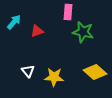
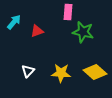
white triangle: rotated 24 degrees clockwise
yellow star: moved 7 px right, 4 px up
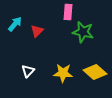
cyan arrow: moved 1 px right, 2 px down
red triangle: rotated 24 degrees counterclockwise
yellow star: moved 2 px right
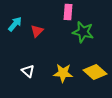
white triangle: rotated 32 degrees counterclockwise
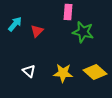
white triangle: moved 1 px right
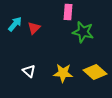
red triangle: moved 3 px left, 3 px up
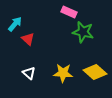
pink rectangle: moved 1 px right; rotated 70 degrees counterclockwise
red triangle: moved 6 px left, 11 px down; rotated 32 degrees counterclockwise
white triangle: moved 2 px down
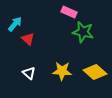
yellow star: moved 1 px left, 2 px up
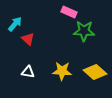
green star: moved 1 px right, 1 px up; rotated 10 degrees counterclockwise
white triangle: moved 1 px left, 1 px up; rotated 32 degrees counterclockwise
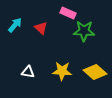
pink rectangle: moved 1 px left, 1 px down
cyan arrow: moved 1 px down
red triangle: moved 13 px right, 11 px up
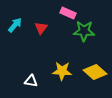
red triangle: rotated 24 degrees clockwise
white triangle: moved 3 px right, 9 px down
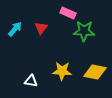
cyan arrow: moved 4 px down
yellow diamond: rotated 30 degrees counterclockwise
